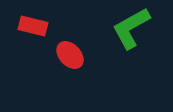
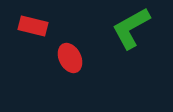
red ellipse: moved 3 px down; rotated 16 degrees clockwise
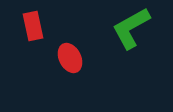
red rectangle: rotated 64 degrees clockwise
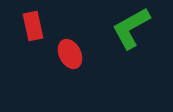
red ellipse: moved 4 px up
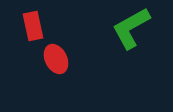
red ellipse: moved 14 px left, 5 px down
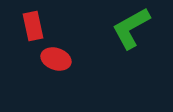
red ellipse: rotated 44 degrees counterclockwise
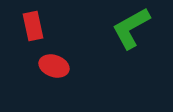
red ellipse: moved 2 px left, 7 px down
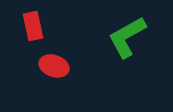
green L-shape: moved 4 px left, 9 px down
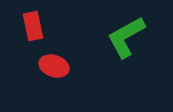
green L-shape: moved 1 px left
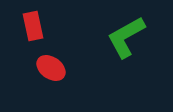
red ellipse: moved 3 px left, 2 px down; rotated 16 degrees clockwise
